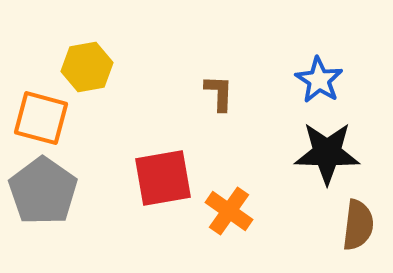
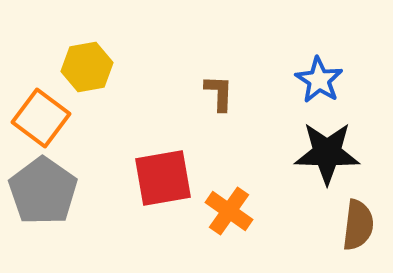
orange square: rotated 22 degrees clockwise
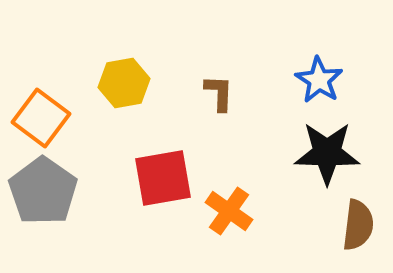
yellow hexagon: moved 37 px right, 16 px down
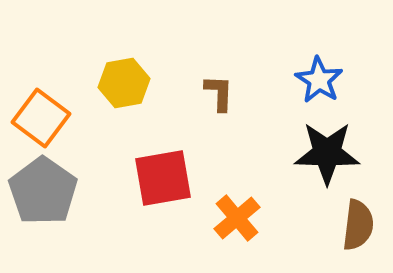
orange cross: moved 8 px right, 7 px down; rotated 15 degrees clockwise
